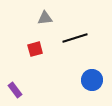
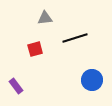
purple rectangle: moved 1 px right, 4 px up
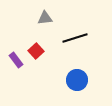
red square: moved 1 px right, 2 px down; rotated 28 degrees counterclockwise
blue circle: moved 15 px left
purple rectangle: moved 26 px up
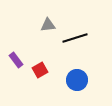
gray triangle: moved 3 px right, 7 px down
red square: moved 4 px right, 19 px down; rotated 14 degrees clockwise
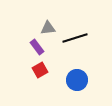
gray triangle: moved 3 px down
purple rectangle: moved 21 px right, 13 px up
